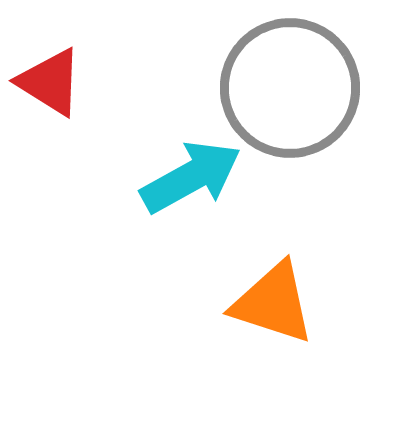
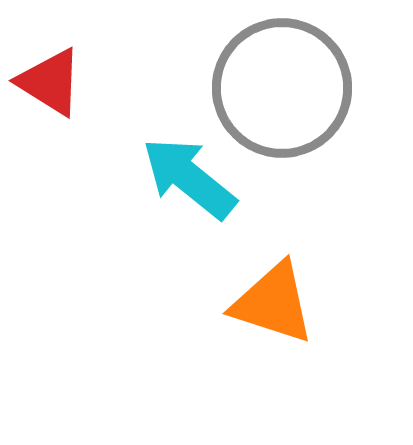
gray circle: moved 8 px left
cyan arrow: moved 2 px left, 1 px down; rotated 112 degrees counterclockwise
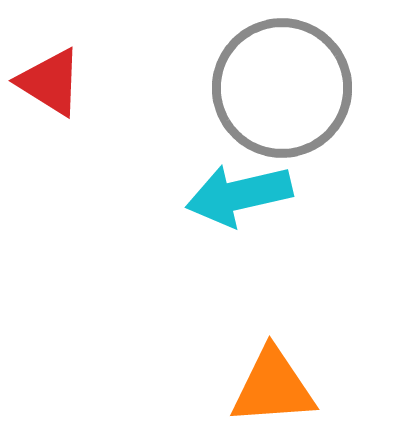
cyan arrow: moved 50 px right, 17 px down; rotated 52 degrees counterclockwise
orange triangle: moved 84 px down; rotated 22 degrees counterclockwise
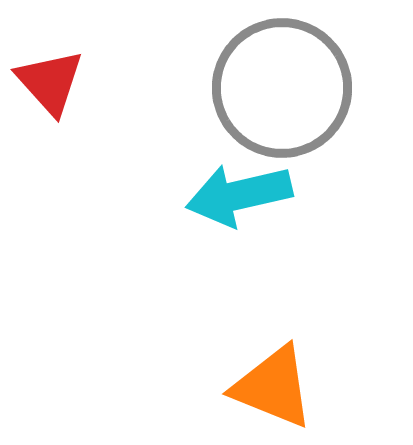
red triangle: rotated 16 degrees clockwise
orange triangle: rotated 26 degrees clockwise
